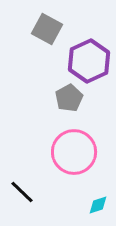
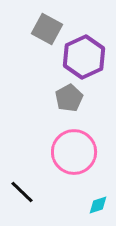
purple hexagon: moved 5 px left, 4 px up
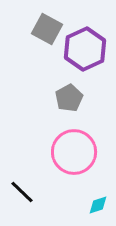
purple hexagon: moved 1 px right, 8 px up
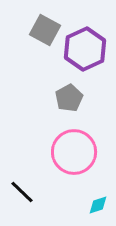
gray square: moved 2 px left, 1 px down
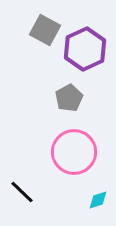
cyan diamond: moved 5 px up
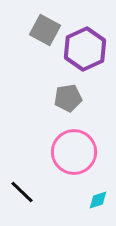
gray pentagon: moved 1 px left; rotated 20 degrees clockwise
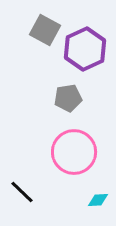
cyan diamond: rotated 15 degrees clockwise
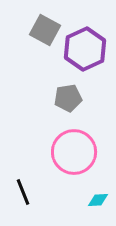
black line: moved 1 px right; rotated 24 degrees clockwise
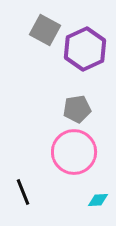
gray pentagon: moved 9 px right, 11 px down
